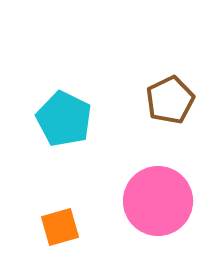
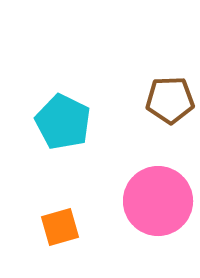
brown pentagon: rotated 24 degrees clockwise
cyan pentagon: moved 1 px left, 3 px down
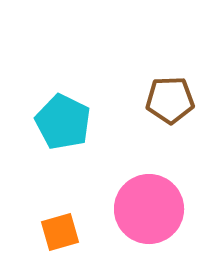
pink circle: moved 9 px left, 8 px down
orange square: moved 5 px down
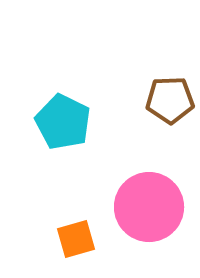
pink circle: moved 2 px up
orange square: moved 16 px right, 7 px down
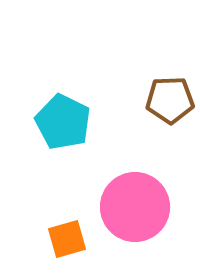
pink circle: moved 14 px left
orange square: moved 9 px left
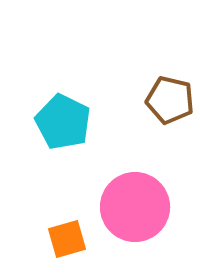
brown pentagon: rotated 15 degrees clockwise
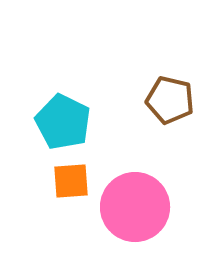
orange square: moved 4 px right, 58 px up; rotated 12 degrees clockwise
